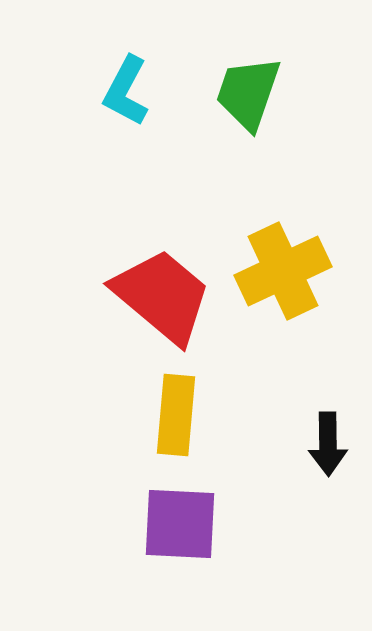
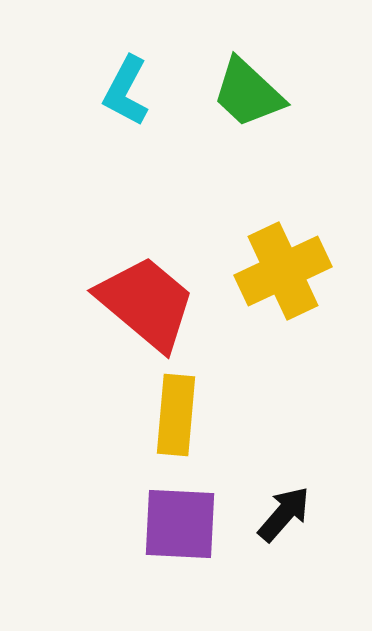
green trapezoid: rotated 66 degrees counterclockwise
red trapezoid: moved 16 px left, 7 px down
black arrow: moved 44 px left, 70 px down; rotated 138 degrees counterclockwise
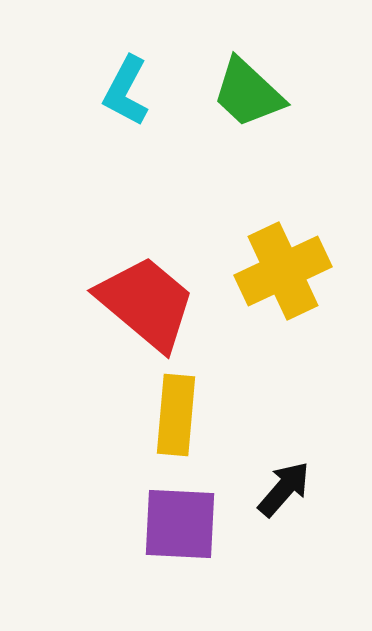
black arrow: moved 25 px up
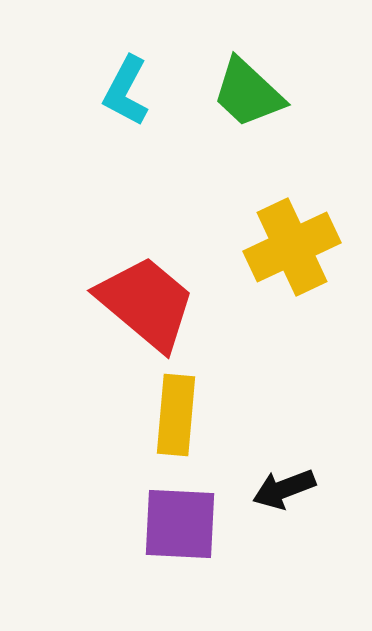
yellow cross: moved 9 px right, 24 px up
black arrow: rotated 152 degrees counterclockwise
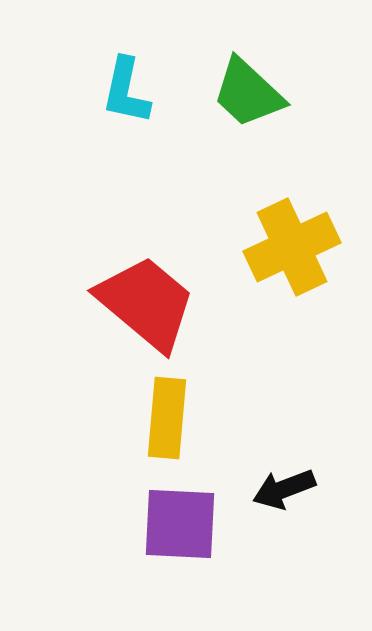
cyan L-shape: rotated 16 degrees counterclockwise
yellow rectangle: moved 9 px left, 3 px down
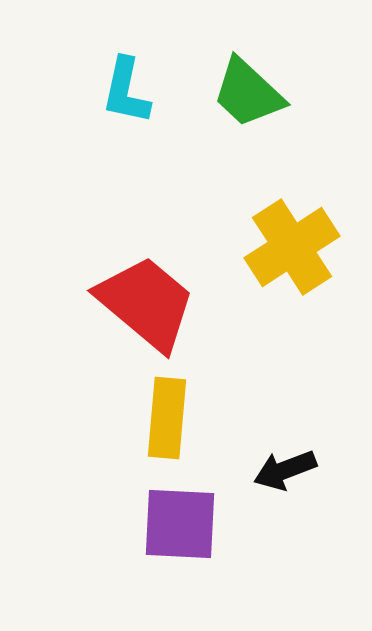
yellow cross: rotated 8 degrees counterclockwise
black arrow: moved 1 px right, 19 px up
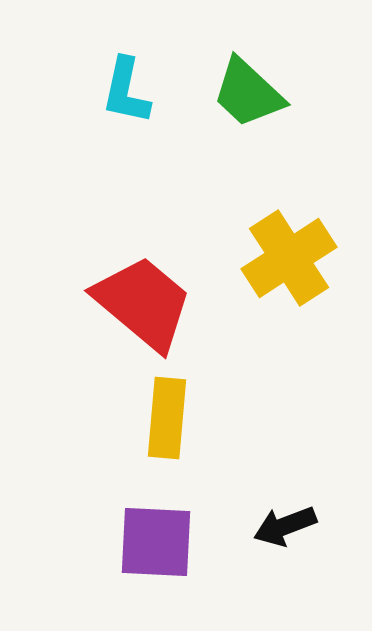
yellow cross: moved 3 px left, 11 px down
red trapezoid: moved 3 px left
black arrow: moved 56 px down
purple square: moved 24 px left, 18 px down
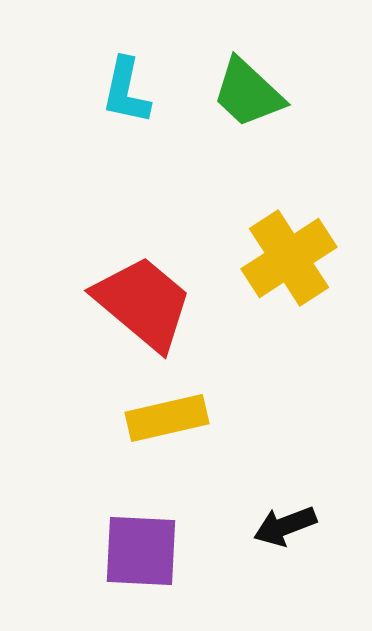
yellow rectangle: rotated 72 degrees clockwise
purple square: moved 15 px left, 9 px down
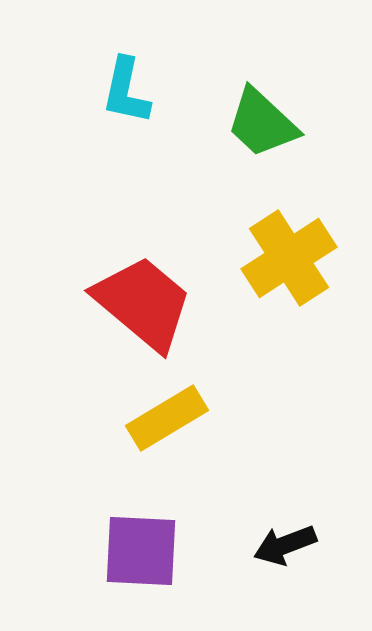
green trapezoid: moved 14 px right, 30 px down
yellow rectangle: rotated 18 degrees counterclockwise
black arrow: moved 19 px down
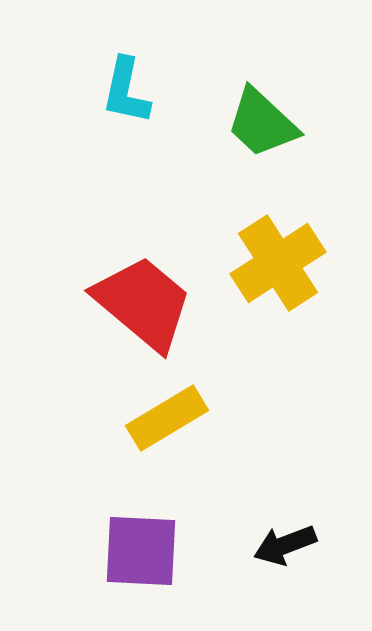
yellow cross: moved 11 px left, 5 px down
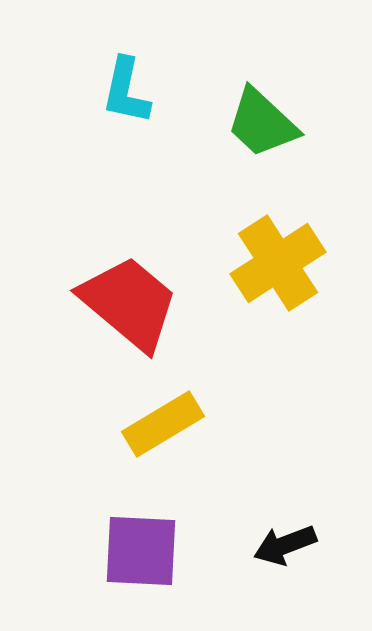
red trapezoid: moved 14 px left
yellow rectangle: moved 4 px left, 6 px down
